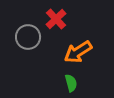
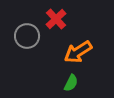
gray circle: moved 1 px left, 1 px up
green semicircle: rotated 42 degrees clockwise
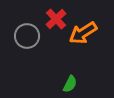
orange arrow: moved 5 px right, 19 px up
green semicircle: moved 1 px left, 1 px down
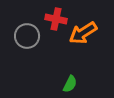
red cross: rotated 35 degrees counterclockwise
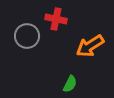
orange arrow: moved 7 px right, 13 px down
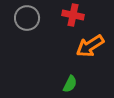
red cross: moved 17 px right, 4 px up
gray circle: moved 18 px up
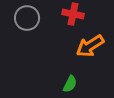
red cross: moved 1 px up
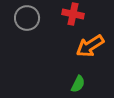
green semicircle: moved 8 px right
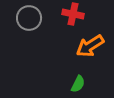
gray circle: moved 2 px right
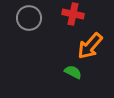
orange arrow: rotated 16 degrees counterclockwise
green semicircle: moved 5 px left, 12 px up; rotated 90 degrees counterclockwise
